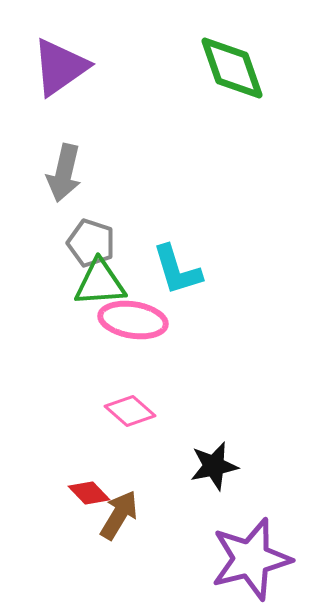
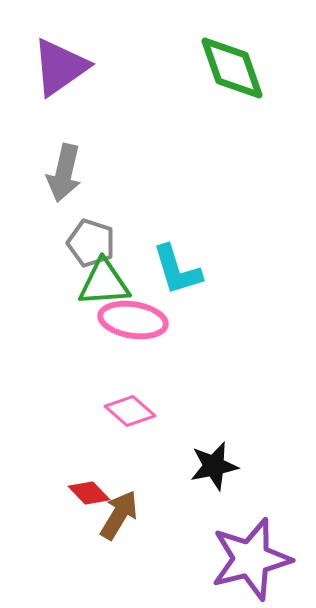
green triangle: moved 4 px right
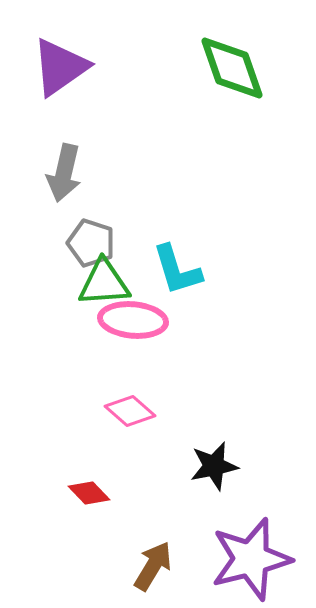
pink ellipse: rotated 4 degrees counterclockwise
brown arrow: moved 34 px right, 51 px down
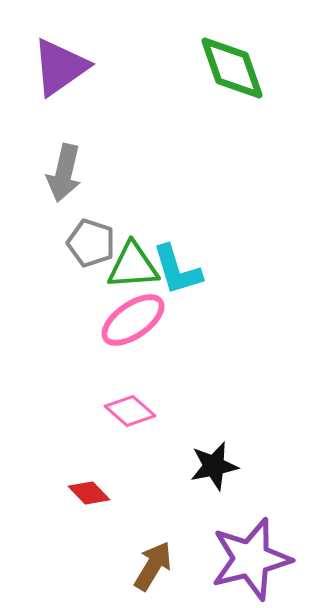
green triangle: moved 29 px right, 17 px up
pink ellipse: rotated 40 degrees counterclockwise
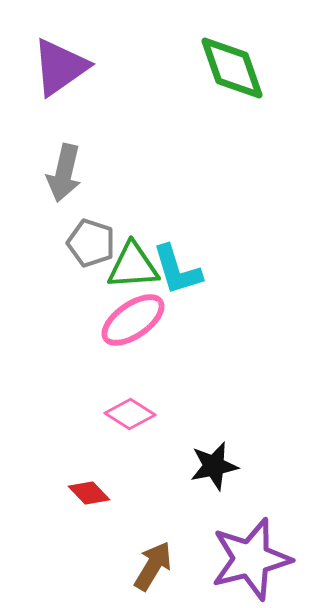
pink diamond: moved 3 px down; rotated 9 degrees counterclockwise
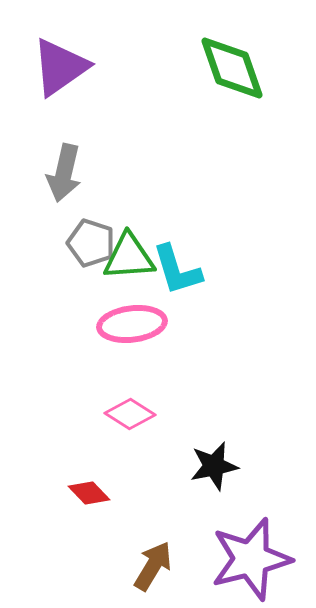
green triangle: moved 4 px left, 9 px up
pink ellipse: moved 1 px left, 4 px down; rotated 28 degrees clockwise
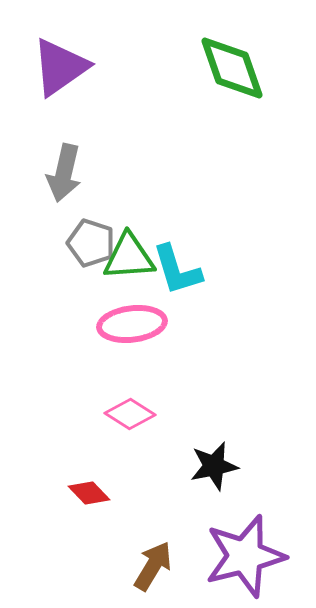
purple star: moved 6 px left, 3 px up
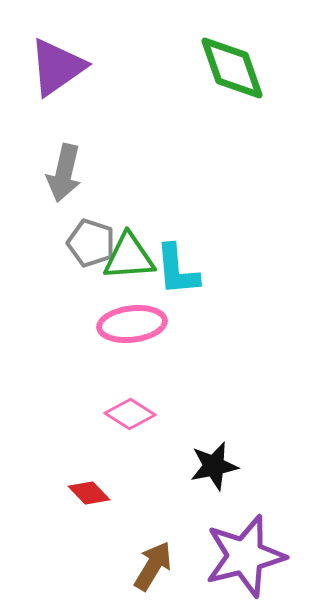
purple triangle: moved 3 px left
cyan L-shape: rotated 12 degrees clockwise
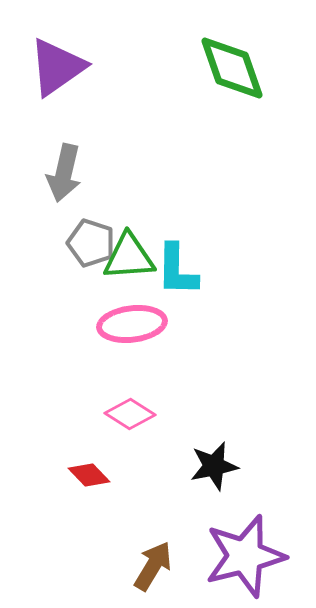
cyan L-shape: rotated 6 degrees clockwise
red diamond: moved 18 px up
